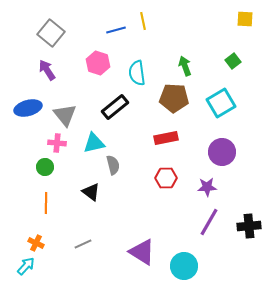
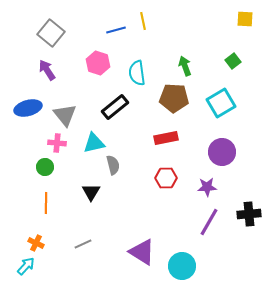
black triangle: rotated 24 degrees clockwise
black cross: moved 12 px up
cyan circle: moved 2 px left
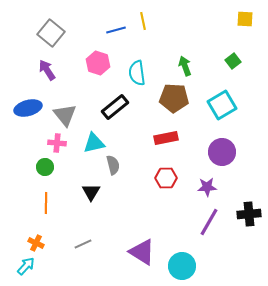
cyan square: moved 1 px right, 2 px down
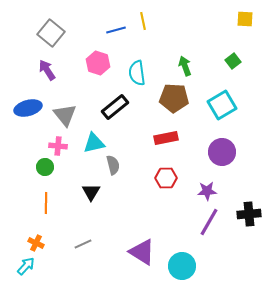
pink cross: moved 1 px right, 3 px down
purple star: moved 4 px down
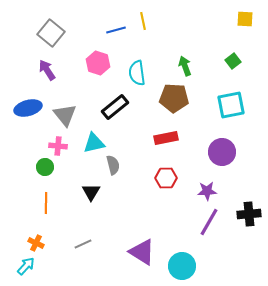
cyan square: moved 9 px right; rotated 20 degrees clockwise
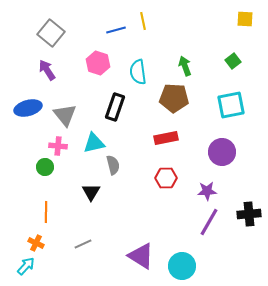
cyan semicircle: moved 1 px right, 1 px up
black rectangle: rotated 32 degrees counterclockwise
orange line: moved 9 px down
purple triangle: moved 1 px left, 4 px down
